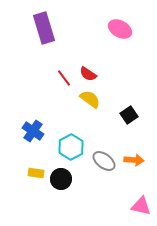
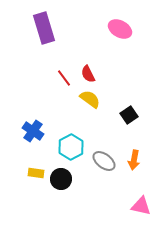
red semicircle: rotated 30 degrees clockwise
orange arrow: rotated 96 degrees clockwise
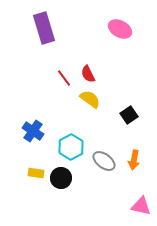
black circle: moved 1 px up
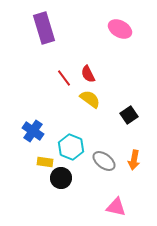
cyan hexagon: rotated 10 degrees counterclockwise
yellow rectangle: moved 9 px right, 11 px up
pink triangle: moved 25 px left, 1 px down
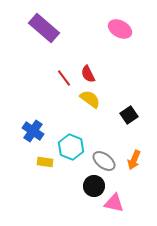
purple rectangle: rotated 32 degrees counterclockwise
orange arrow: rotated 12 degrees clockwise
black circle: moved 33 px right, 8 px down
pink triangle: moved 2 px left, 4 px up
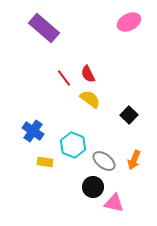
pink ellipse: moved 9 px right, 7 px up; rotated 55 degrees counterclockwise
black square: rotated 12 degrees counterclockwise
cyan hexagon: moved 2 px right, 2 px up
black circle: moved 1 px left, 1 px down
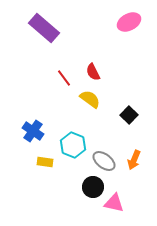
red semicircle: moved 5 px right, 2 px up
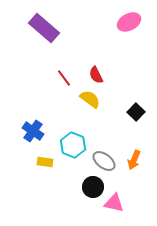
red semicircle: moved 3 px right, 3 px down
black square: moved 7 px right, 3 px up
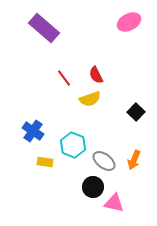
yellow semicircle: rotated 125 degrees clockwise
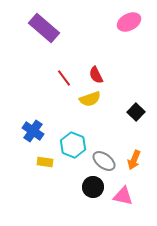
pink triangle: moved 9 px right, 7 px up
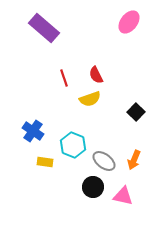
pink ellipse: rotated 25 degrees counterclockwise
red line: rotated 18 degrees clockwise
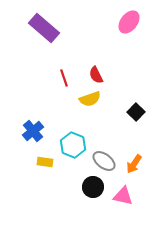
blue cross: rotated 15 degrees clockwise
orange arrow: moved 4 px down; rotated 12 degrees clockwise
